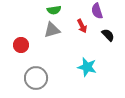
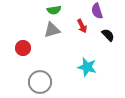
red circle: moved 2 px right, 3 px down
gray circle: moved 4 px right, 4 px down
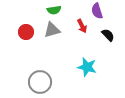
red circle: moved 3 px right, 16 px up
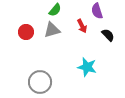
green semicircle: moved 1 px right; rotated 40 degrees counterclockwise
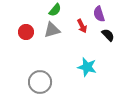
purple semicircle: moved 2 px right, 3 px down
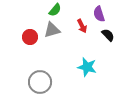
red circle: moved 4 px right, 5 px down
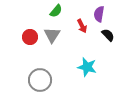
green semicircle: moved 1 px right, 1 px down
purple semicircle: rotated 28 degrees clockwise
gray triangle: moved 5 px down; rotated 42 degrees counterclockwise
gray circle: moved 2 px up
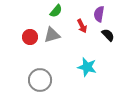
gray triangle: rotated 42 degrees clockwise
